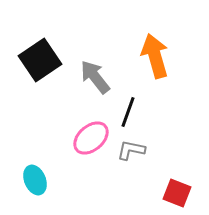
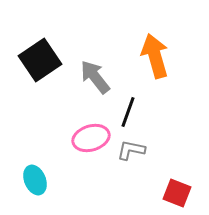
pink ellipse: rotated 24 degrees clockwise
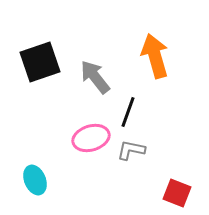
black square: moved 2 px down; rotated 15 degrees clockwise
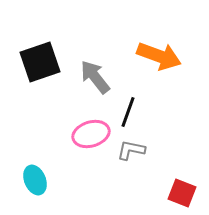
orange arrow: moved 4 px right; rotated 126 degrees clockwise
pink ellipse: moved 4 px up
red square: moved 5 px right
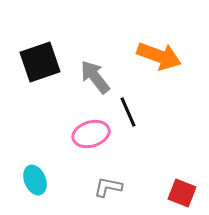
black line: rotated 44 degrees counterclockwise
gray L-shape: moved 23 px left, 37 px down
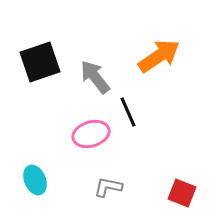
orange arrow: rotated 54 degrees counterclockwise
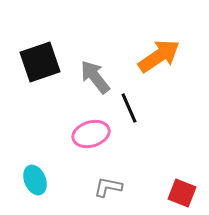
black line: moved 1 px right, 4 px up
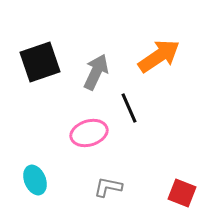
gray arrow: moved 1 px right, 5 px up; rotated 63 degrees clockwise
pink ellipse: moved 2 px left, 1 px up
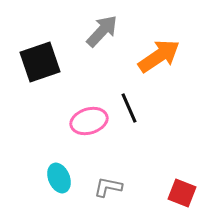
gray arrow: moved 6 px right, 41 px up; rotated 18 degrees clockwise
pink ellipse: moved 12 px up
cyan ellipse: moved 24 px right, 2 px up
